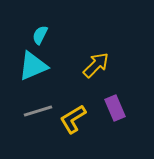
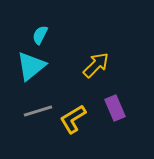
cyan triangle: moved 2 px left; rotated 16 degrees counterclockwise
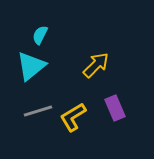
yellow L-shape: moved 2 px up
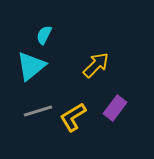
cyan semicircle: moved 4 px right
purple rectangle: rotated 60 degrees clockwise
